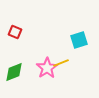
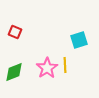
yellow line: moved 4 px right, 2 px down; rotated 70 degrees counterclockwise
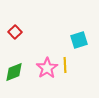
red square: rotated 24 degrees clockwise
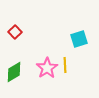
cyan square: moved 1 px up
green diamond: rotated 10 degrees counterclockwise
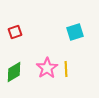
red square: rotated 24 degrees clockwise
cyan square: moved 4 px left, 7 px up
yellow line: moved 1 px right, 4 px down
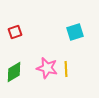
pink star: rotated 25 degrees counterclockwise
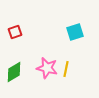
yellow line: rotated 14 degrees clockwise
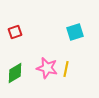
green diamond: moved 1 px right, 1 px down
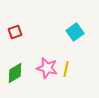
cyan square: rotated 18 degrees counterclockwise
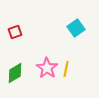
cyan square: moved 1 px right, 4 px up
pink star: rotated 20 degrees clockwise
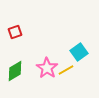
cyan square: moved 3 px right, 24 px down
yellow line: moved 1 px down; rotated 49 degrees clockwise
green diamond: moved 2 px up
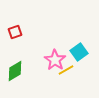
pink star: moved 8 px right, 8 px up
